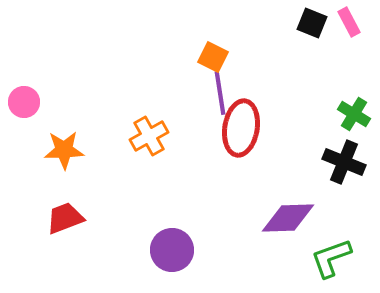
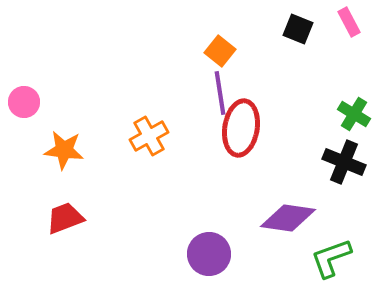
black square: moved 14 px left, 6 px down
orange square: moved 7 px right, 6 px up; rotated 12 degrees clockwise
orange star: rotated 9 degrees clockwise
purple diamond: rotated 10 degrees clockwise
purple circle: moved 37 px right, 4 px down
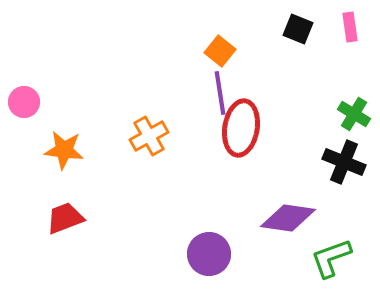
pink rectangle: moved 1 px right, 5 px down; rotated 20 degrees clockwise
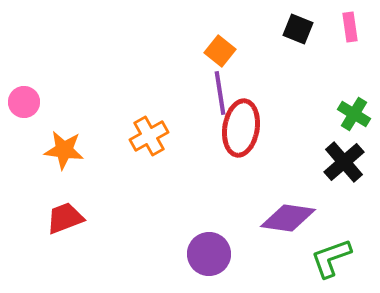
black cross: rotated 27 degrees clockwise
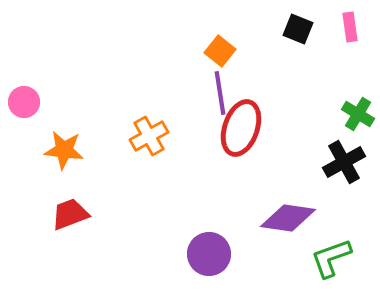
green cross: moved 4 px right
red ellipse: rotated 10 degrees clockwise
black cross: rotated 12 degrees clockwise
red trapezoid: moved 5 px right, 4 px up
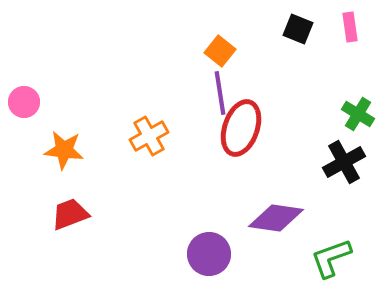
purple diamond: moved 12 px left
